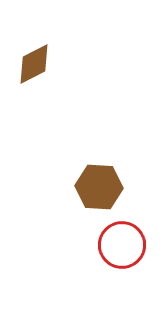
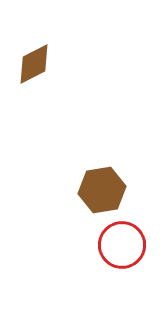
brown hexagon: moved 3 px right, 3 px down; rotated 12 degrees counterclockwise
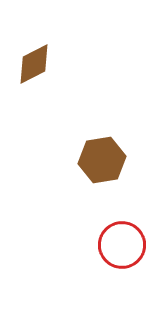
brown hexagon: moved 30 px up
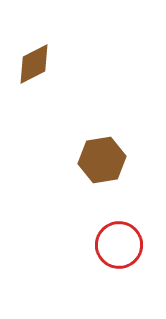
red circle: moved 3 px left
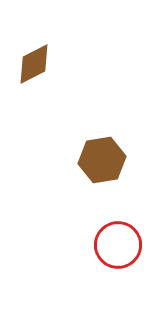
red circle: moved 1 px left
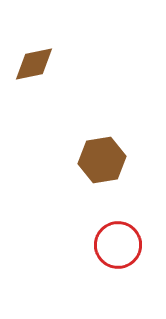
brown diamond: rotated 15 degrees clockwise
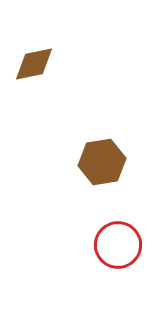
brown hexagon: moved 2 px down
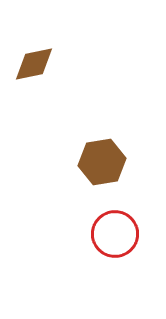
red circle: moved 3 px left, 11 px up
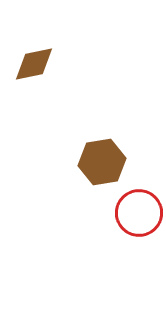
red circle: moved 24 px right, 21 px up
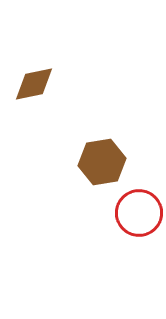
brown diamond: moved 20 px down
